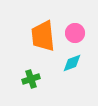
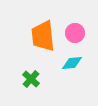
cyan diamond: rotated 15 degrees clockwise
green cross: rotated 30 degrees counterclockwise
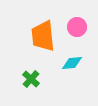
pink circle: moved 2 px right, 6 px up
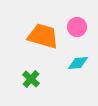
orange trapezoid: rotated 112 degrees clockwise
cyan diamond: moved 6 px right
